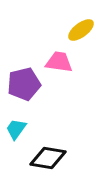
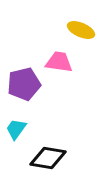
yellow ellipse: rotated 60 degrees clockwise
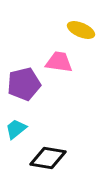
cyan trapezoid: rotated 15 degrees clockwise
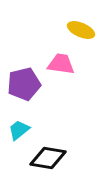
pink trapezoid: moved 2 px right, 2 px down
cyan trapezoid: moved 3 px right, 1 px down
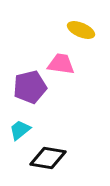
purple pentagon: moved 6 px right, 3 px down
cyan trapezoid: moved 1 px right
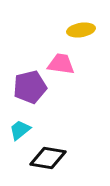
yellow ellipse: rotated 32 degrees counterclockwise
